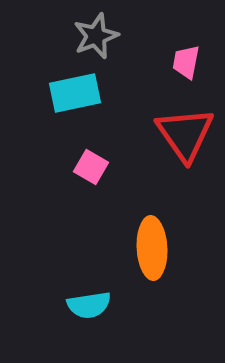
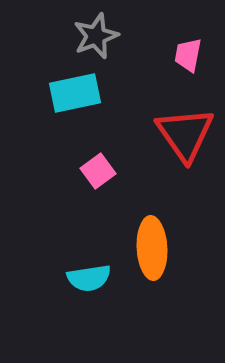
pink trapezoid: moved 2 px right, 7 px up
pink square: moved 7 px right, 4 px down; rotated 24 degrees clockwise
cyan semicircle: moved 27 px up
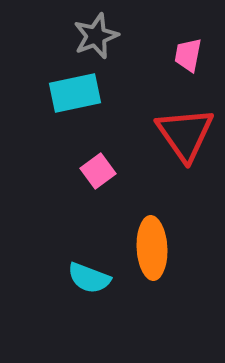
cyan semicircle: rotated 30 degrees clockwise
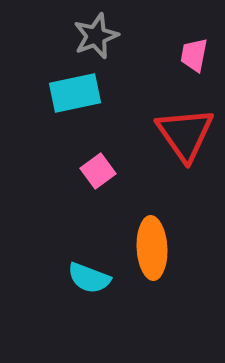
pink trapezoid: moved 6 px right
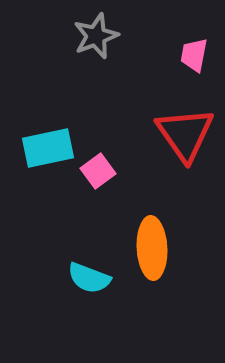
cyan rectangle: moved 27 px left, 55 px down
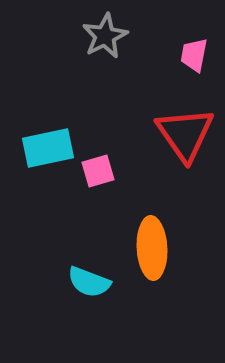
gray star: moved 9 px right; rotated 6 degrees counterclockwise
pink square: rotated 20 degrees clockwise
cyan semicircle: moved 4 px down
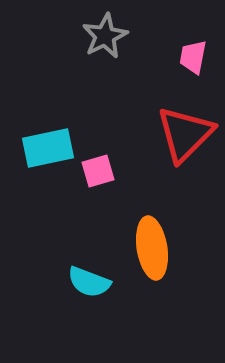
pink trapezoid: moved 1 px left, 2 px down
red triangle: rotated 20 degrees clockwise
orange ellipse: rotated 6 degrees counterclockwise
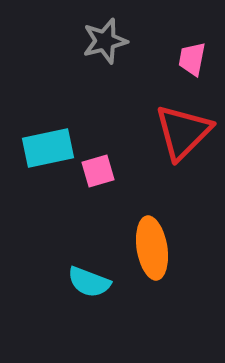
gray star: moved 5 px down; rotated 12 degrees clockwise
pink trapezoid: moved 1 px left, 2 px down
red triangle: moved 2 px left, 2 px up
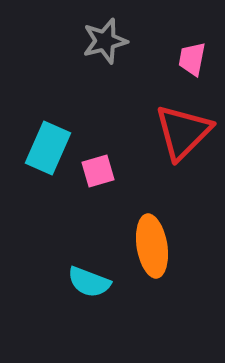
cyan rectangle: rotated 54 degrees counterclockwise
orange ellipse: moved 2 px up
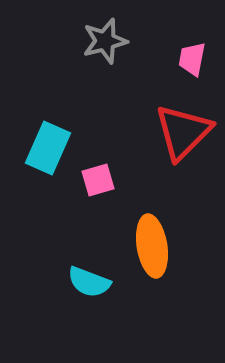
pink square: moved 9 px down
